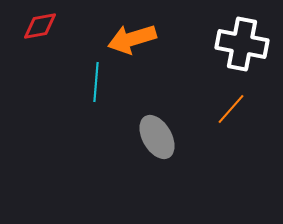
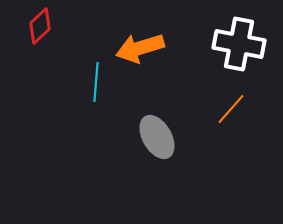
red diamond: rotated 33 degrees counterclockwise
orange arrow: moved 8 px right, 9 px down
white cross: moved 3 px left
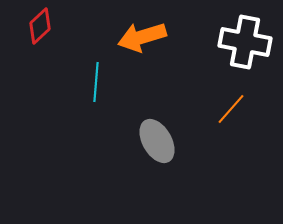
white cross: moved 6 px right, 2 px up
orange arrow: moved 2 px right, 11 px up
gray ellipse: moved 4 px down
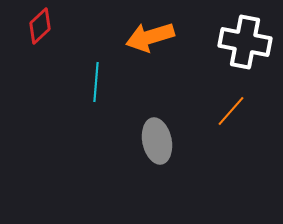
orange arrow: moved 8 px right
orange line: moved 2 px down
gray ellipse: rotated 18 degrees clockwise
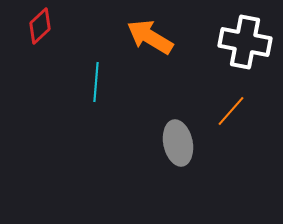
orange arrow: rotated 48 degrees clockwise
gray ellipse: moved 21 px right, 2 px down
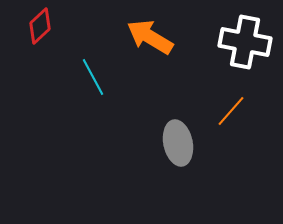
cyan line: moved 3 px left, 5 px up; rotated 33 degrees counterclockwise
